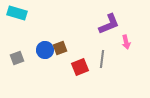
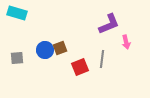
gray square: rotated 16 degrees clockwise
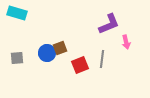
blue circle: moved 2 px right, 3 px down
red square: moved 2 px up
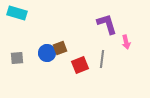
purple L-shape: moved 2 px left; rotated 85 degrees counterclockwise
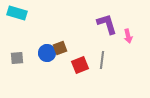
pink arrow: moved 2 px right, 6 px up
gray line: moved 1 px down
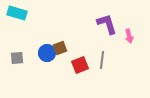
pink arrow: moved 1 px right
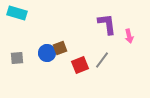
purple L-shape: rotated 10 degrees clockwise
gray line: rotated 30 degrees clockwise
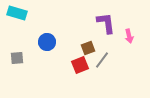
purple L-shape: moved 1 px left, 1 px up
brown square: moved 28 px right
blue circle: moved 11 px up
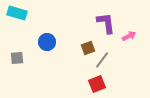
pink arrow: rotated 104 degrees counterclockwise
red square: moved 17 px right, 19 px down
